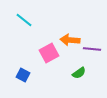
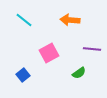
orange arrow: moved 20 px up
blue square: rotated 24 degrees clockwise
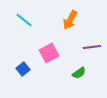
orange arrow: rotated 66 degrees counterclockwise
purple line: moved 2 px up; rotated 12 degrees counterclockwise
blue square: moved 6 px up
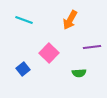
cyan line: rotated 18 degrees counterclockwise
pink square: rotated 18 degrees counterclockwise
green semicircle: rotated 32 degrees clockwise
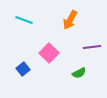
green semicircle: rotated 24 degrees counterclockwise
